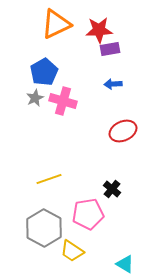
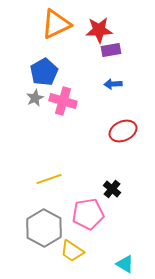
purple rectangle: moved 1 px right, 1 px down
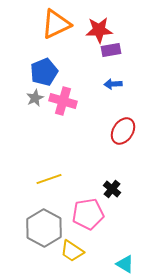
blue pentagon: rotated 8 degrees clockwise
red ellipse: rotated 32 degrees counterclockwise
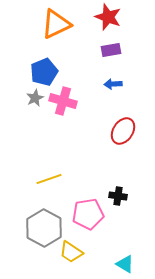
red star: moved 9 px right, 13 px up; rotated 24 degrees clockwise
black cross: moved 6 px right, 7 px down; rotated 30 degrees counterclockwise
yellow trapezoid: moved 1 px left, 1 px down
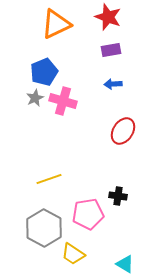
yellow trapezoid: moved 2 px right, 2 px down
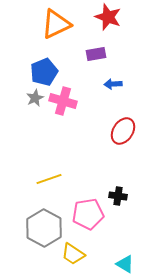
purple rectangle: moved 15 px left, 4 px down
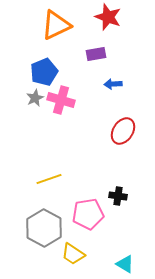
orange triangle: moved 1 px down
pink cross: moved 2 px left, 1 px up
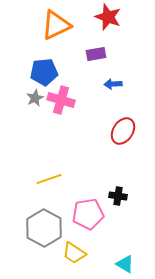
blue pentagon: rotated 16 degrees clockwise
yellow trapezoid: moved 1 px right, 1 px up
